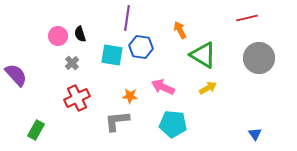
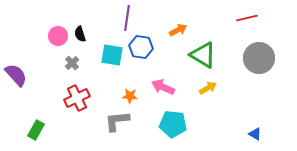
orange arrow: moved 2 px left; rotated 90 degrees clockwise
blue triangle: rotated 24 degrees counterclockwise
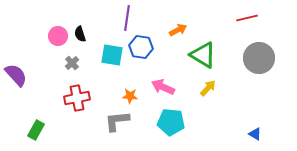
yellow arrow: rotated 18 degrees counterclockwise
red cross: rotated 15 degrees clockwise
cyan pentagon: moved 2 px left, 2 px up
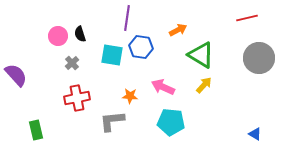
green triangle: moved 2 px left
yellow arrow: moved 4 px left, 3 px up
gray L-shape: moved 5 px left
green rectangle: rotated 42 degrees counterclockwise
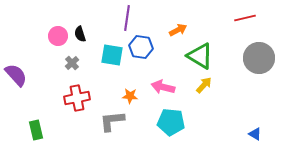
red line: moved 2 px left
green triangle: moved 1 px left, 1 px down
pink arrow: rotated 10 degrees counterclockwise
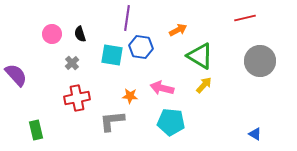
pink circle: moved 6 px left, 2 px up
gray circle: moved 1 px right, 3 px down
pink arrow: moved 1 px left, 1 px down
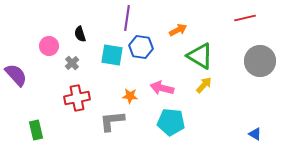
pink circle: moved 3 px left, 12 px down
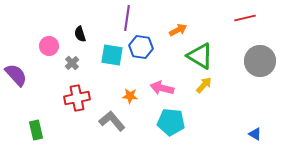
gray L-shape: rotated 56 degrees clockwise
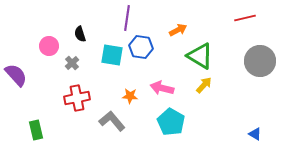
cyan pentagon: rotated 24 degrees clockwise
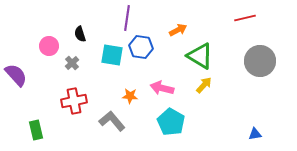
red cross: moved 3 px left, 3 px down
blue triangle: rotated 40 degrees counterclockwise
